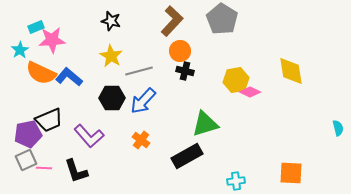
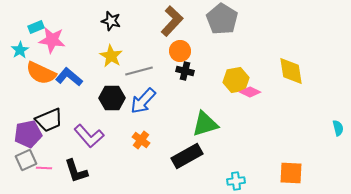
pink star: rotated 12 degrees clockwise
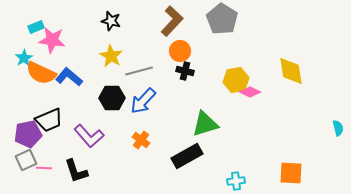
cyan star: moved 4 px right, 8 px down
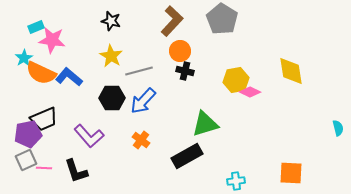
black trapezoid: moved 5 px left, 1 px up
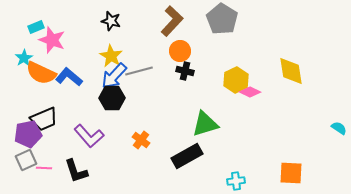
pink star: rotated 12 degrees clockwise
yellow hexagon: rotated 15 degrees counterclockwise
blue arrow: moved 29 px left, 25 px up
cyan semicircle: moved 1 px right; rotated 42 degrees counterclockwise
